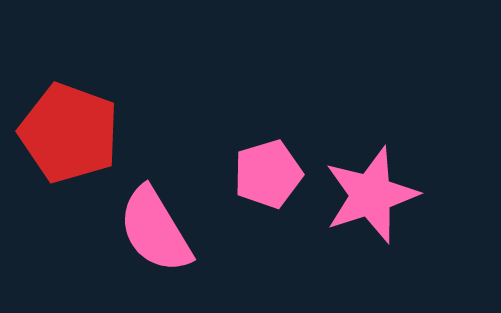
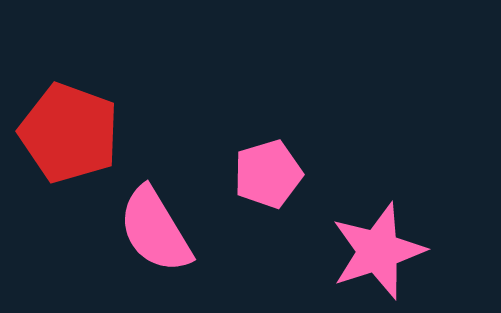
pink star: moved 7 px right, 56 px down
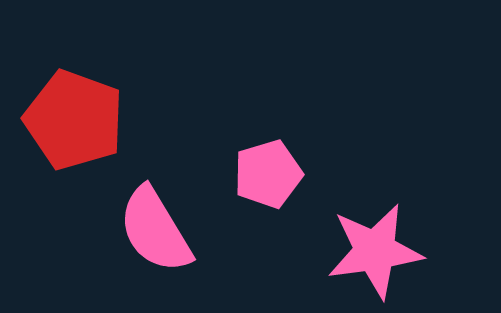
red pentagon: moved 5 px right, 13 px up
pink star: moved 3 px left; rotated 10 degrees clockwise
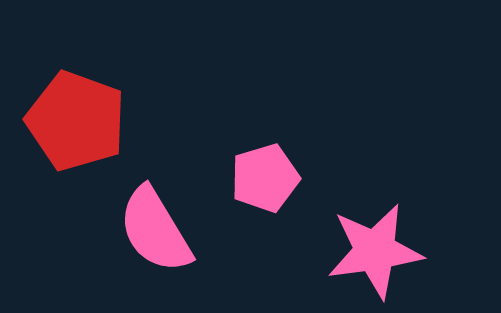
red pentagon: moved 2 px right, 1 px down
pink pentagon: moved 3 px left, 4 px down
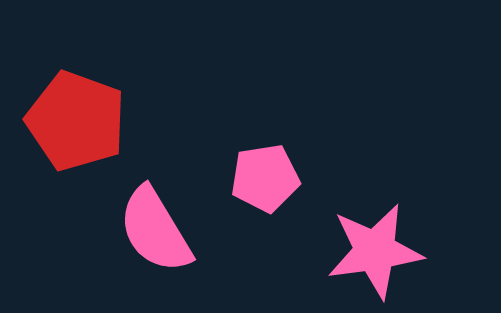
pink pentagon: rotated 8 degrees clockwise
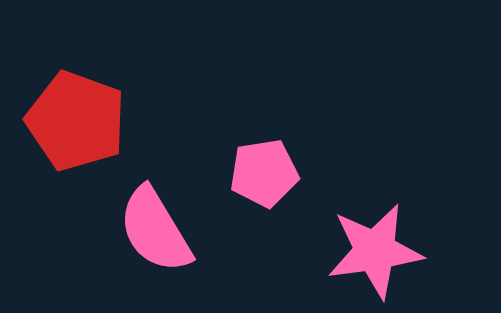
pink pentagon: moved 1 px left, 5 px up
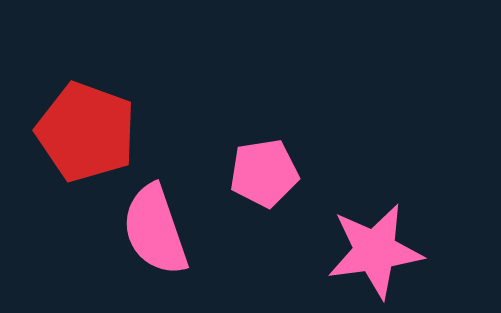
red pentagon: moved 10 px right, 11 px down
pink semicircle: rotated 12 degrees clockwise
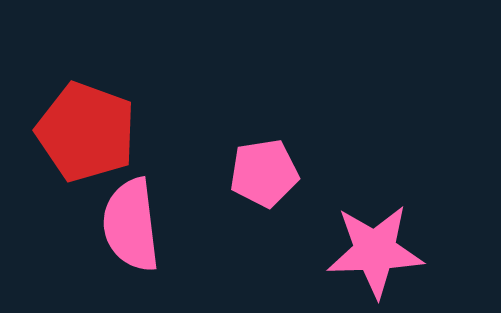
pink semicircle: moved 24 px left, 5 px up; rotated 12 degrees clockwise
pink star: rotated 6 degrees clockwise
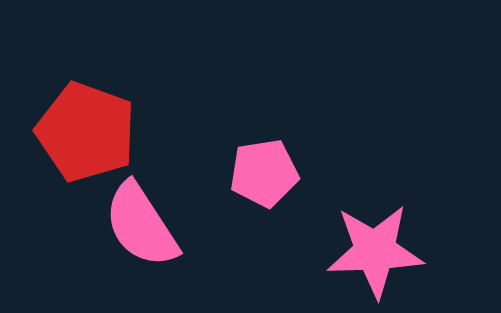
pink semicircle: moved 10 px right; rotated 26 degrees counterclockwise
